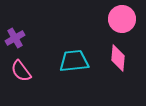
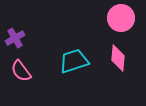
pink circle: moved 1 px left, 1 px up
cyan trapezoid: rotated 12 degrees counterclockwise
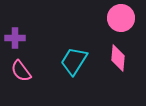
purple cross: rotated 30 degrees clockwise
cyan trapezoid: rotated 40 degrees counterclockwise
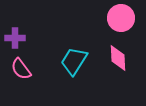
pink diamond: rotated 8 degrees counterclockwise
pink semicircle: moved 2 px up
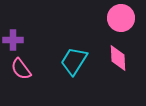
purple cross: moved 2 px left, 2 px down
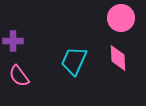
purple cross: moved 1 px down
cyan trapezoid: rotated 8 degrees counterclockwise
pink semicircle: moved 2 px left, 7 px down
